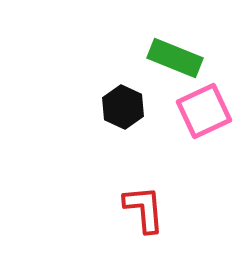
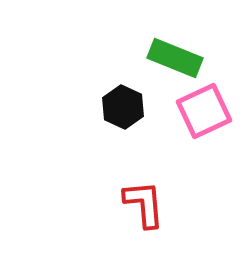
red L-shape: moved 5 px up
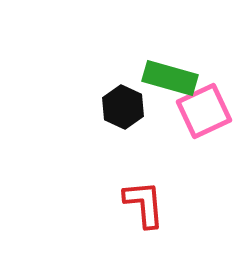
green rectangle: moved 5 px left, 20 px down; rotated 6 degrees counterclockwise
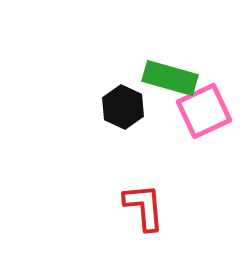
red L-shape: moved 3 px down
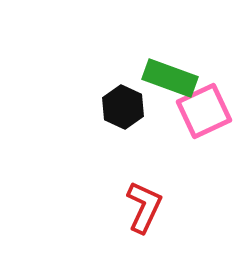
green rectangle: rotated 4 degrees clockwise
red L-shape: rotated 30 degrees clockwise
